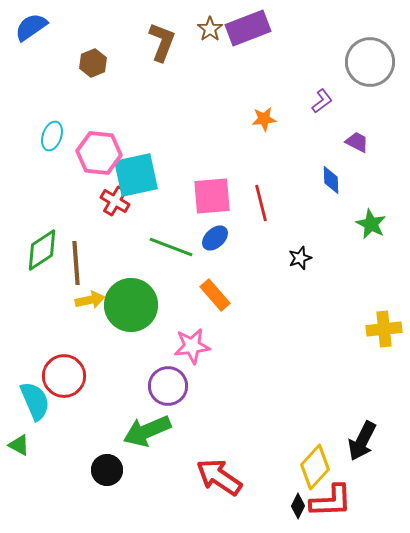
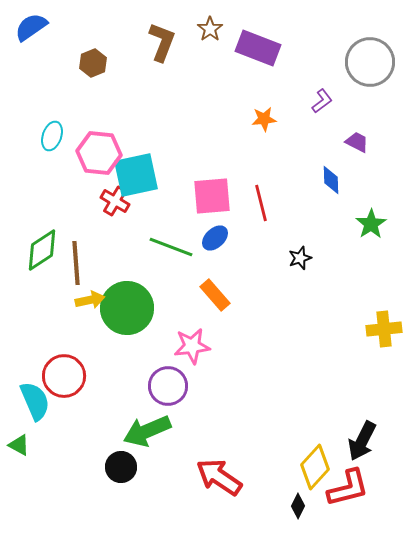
purple rectangle: moved 10 px right, 20 px down; rotated 42 degrees clockwise
green star: rotated 12 degrees clockwise
green circle: moved 4 px left, 3 px down
black circle: moved 14 px right, 3 px up
red L-shape: moved 17 px right, 13 px up; rotated 12 degrees counterclockwise
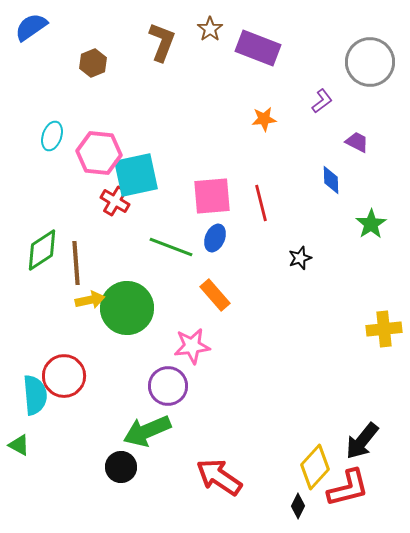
blue ellipse: rotated 24 degrees counterclockwise
cyan semicircle: moved 6 px up; rotated 18 degrees clockwise
black arrow: rotated 12 degrees clockwise
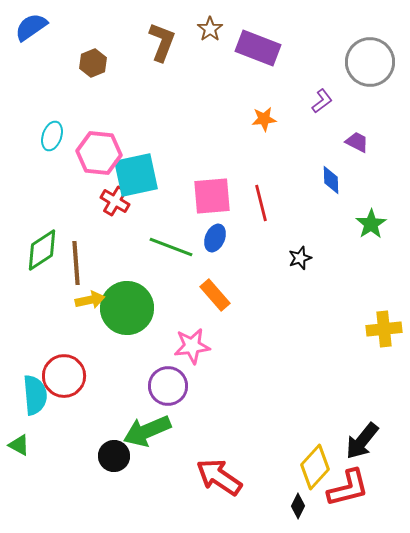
black circle: moved 7 px left, 11 px up
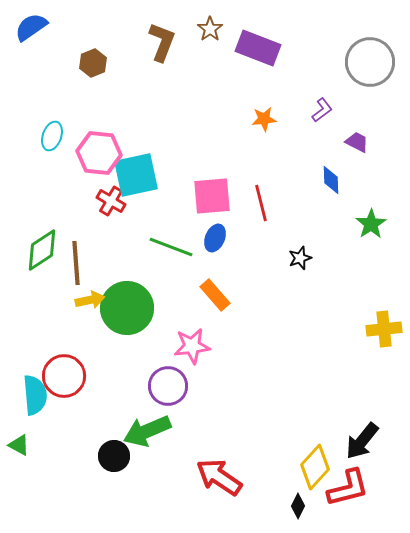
purple L-shape: moved 9 px down
red cross: moved 4 px left
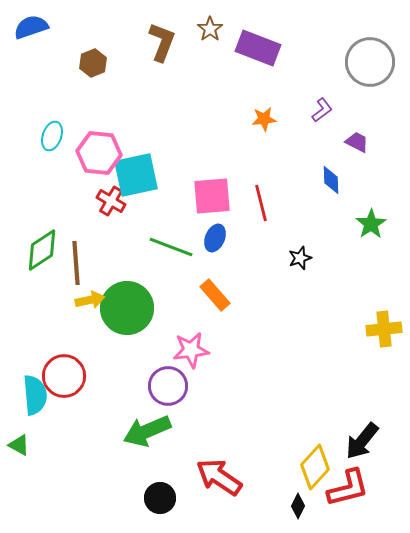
blue semicircle: rotated 16 degrees clockwise
pink star: moved 1 px left, 4 px down
black circle: moved 46 px right, 42 px down
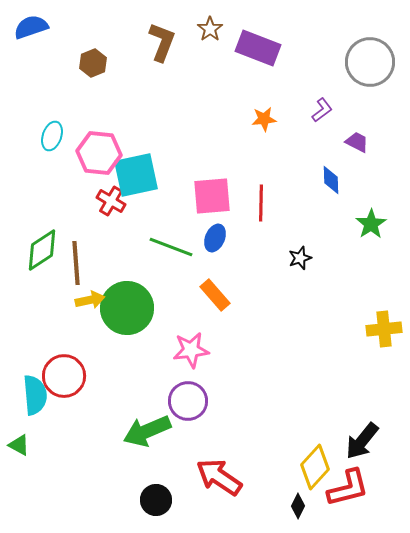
red line: rotated 15 degrees clockwise
purple circle: moved 20 px right, 15 px down
black circle: moved 4 px left, 2 px down
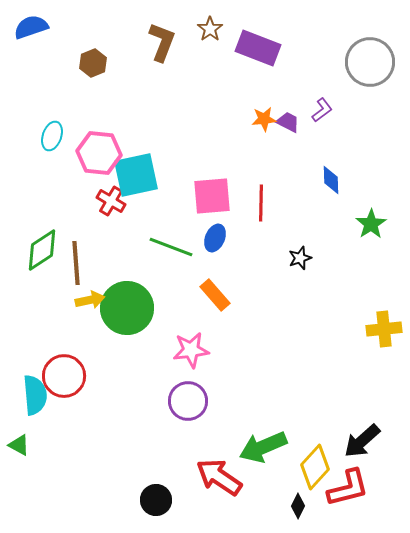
purple trapezoid: moved 69 px left, 20 px up
green arrow: moved 116 px right, 16 px down
black arrow: rotated 9 degrees clockwise
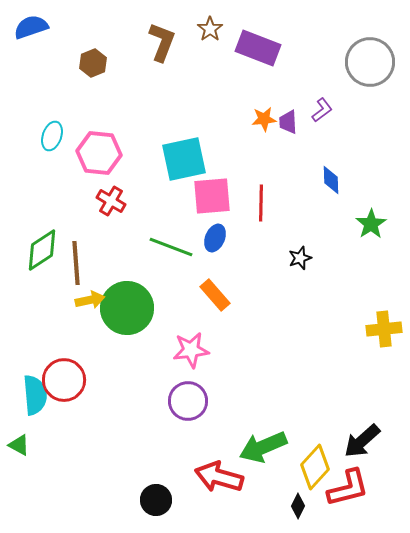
purple trapezoid: rotated 120 degrees counterclockwise
cyan square: moved 48 px right, 16 px up
red circle: moved 4 px down
red arrow: rotated 18 degrees counterclockwise
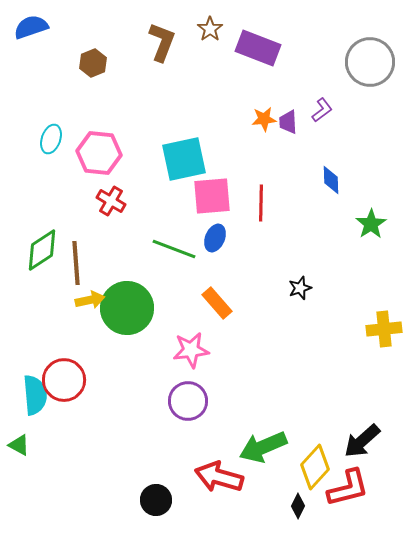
cyan ellipse: moved 1 px left, 3 px down
green line: moved 3 px right, 2 px down
black star: moved 30 px down
orange rectangle: moved 2 px right, 8 px down
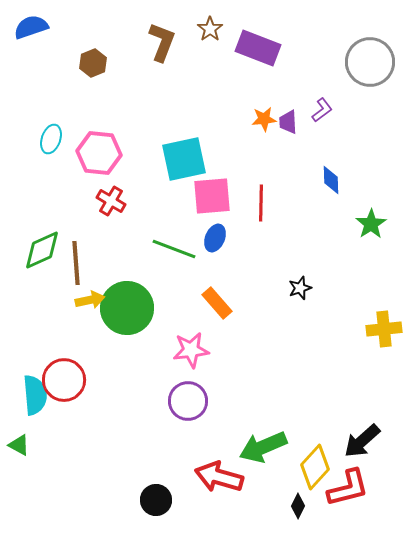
green diamond: rotated 9 degrees clockwise
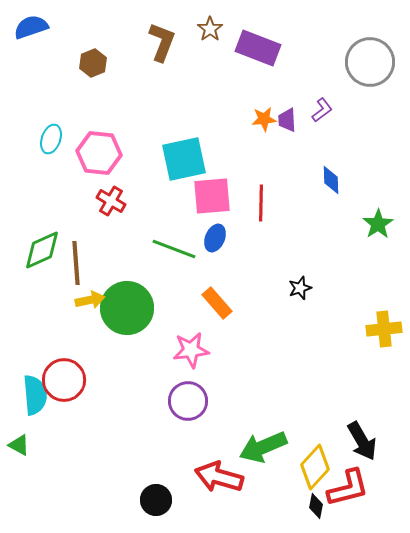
purple trapezoid: moved 1 px left, 2 px up
green star: moved 7 px right
black arrow: rotated 78 degrees counterclockwise
black diamond: moved 18 px right; rotated 15 degrees counterclockwise
